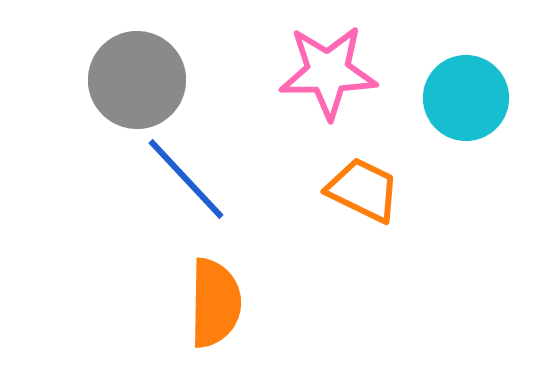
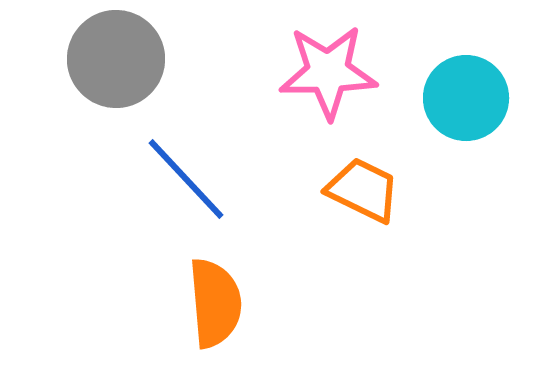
gray circle: moved 21 px left, 21 px up
orange semicircle: rotated 6 degrees counterclockwise
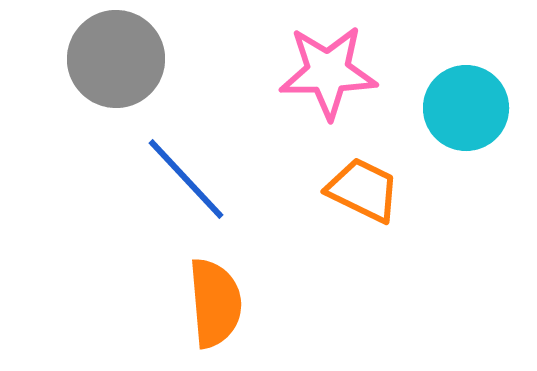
cyan circle: moved 10 px down
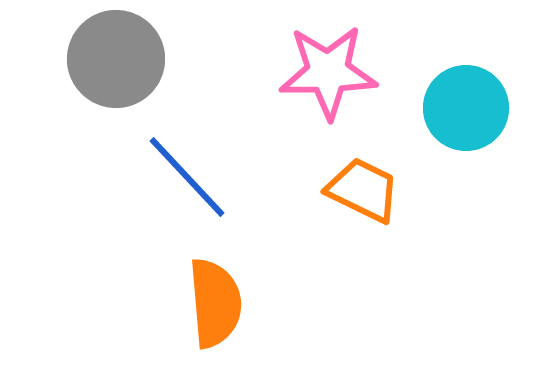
blue line: moved 1 px right, 2 px up
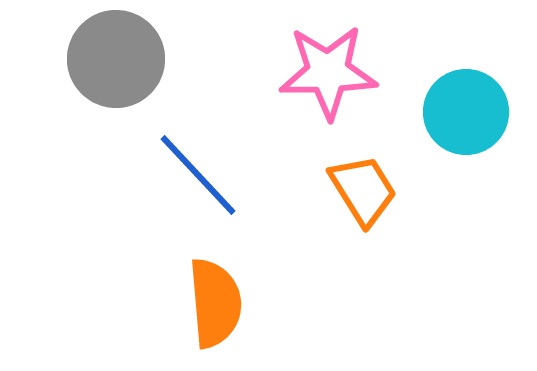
cyan circle: moved 4 px down
blue line: moved 11 px right, 2 px up
orange trapezoid: rotated 32 degrees clockwise
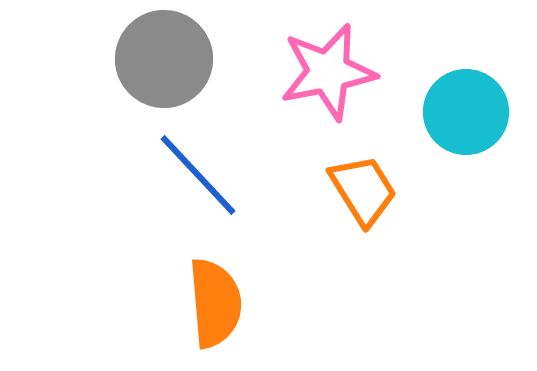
gray circle: moved 48 px right
pink star: rotated 10 degrees counterclockwise
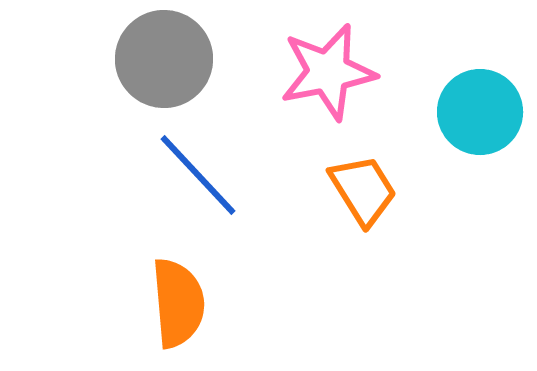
cyan circle: moved 14 px right
orange semicircle: moved 37 px left
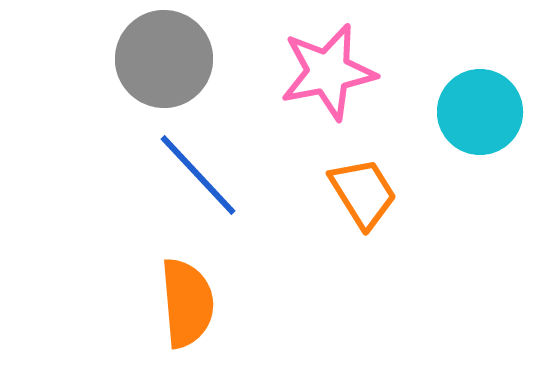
orange trapezoid: moved 3 px down
orange semicircle: moved 9 px right
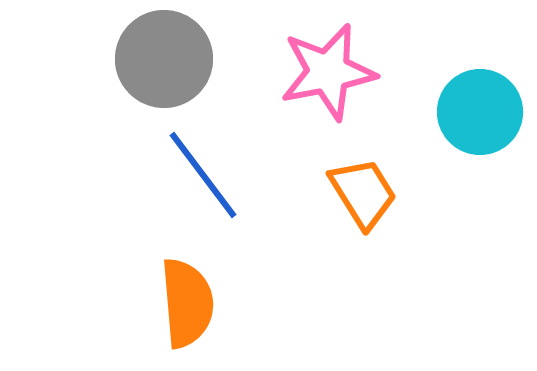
blue line: moved 5 px right; rotated 6 degrees clockwise
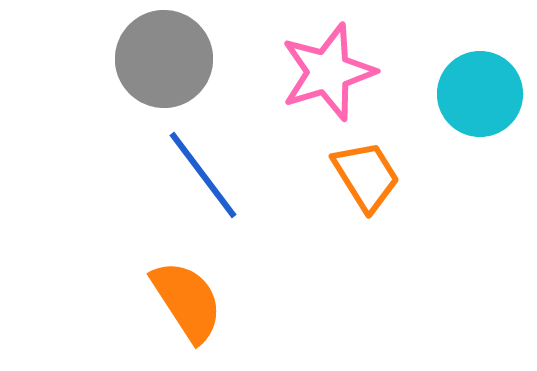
pink star: rotated 6 degrees counterclockwise
cyan circle: moved 18 px up
orange trapezoid: moved 3 px right, 17 px up
orange semicircle: moved 2 px up; rotated 28 degrees counterclockwise
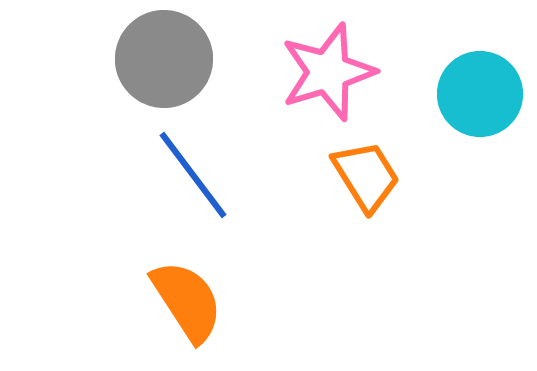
blue line: moved 10 px left
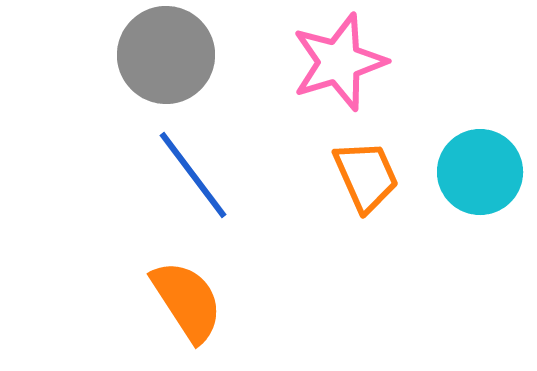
gray circle: moved 2 px right, 4 px up
pink star: moved 11 px right, 10 px up
cyan circle: moved 78 px down
orange trapezoid: rotated 8 degrees clockwise
